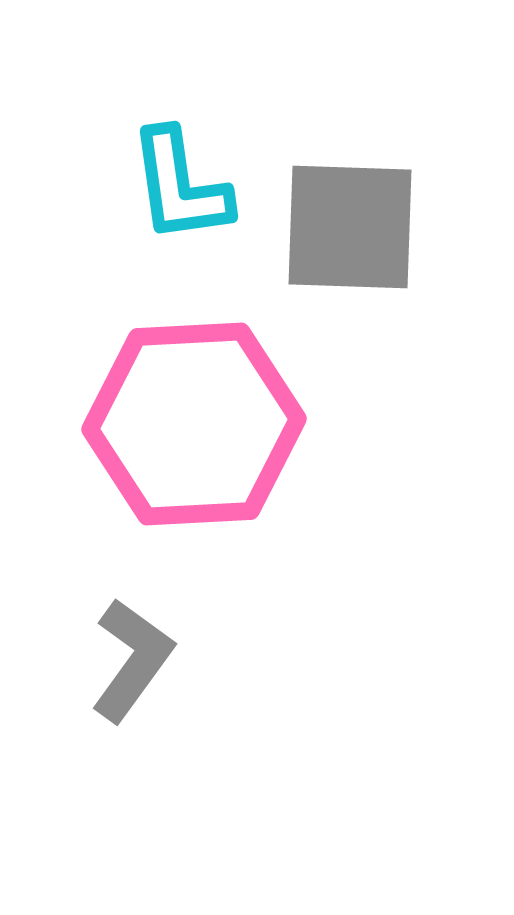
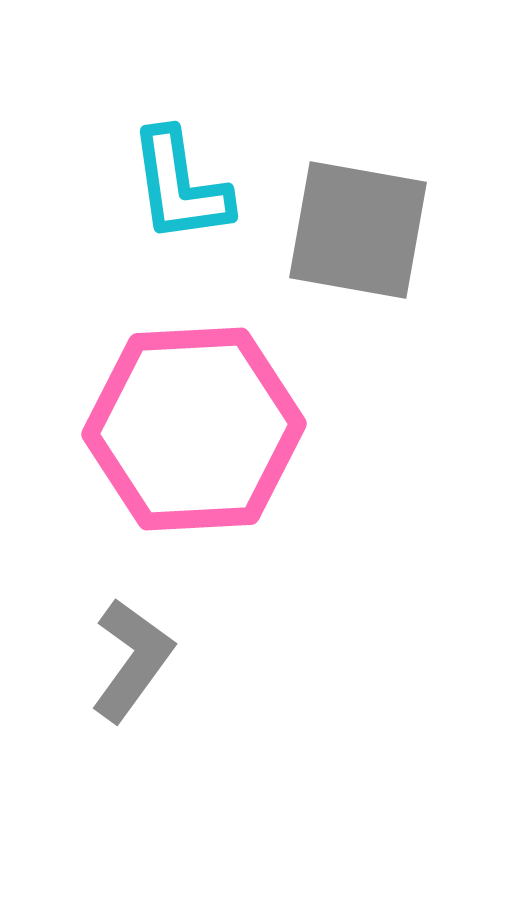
gray square: moved 8 px right, 3 px down; rotated 8 degrees clockwise
pink hexagon: moved 5 px down
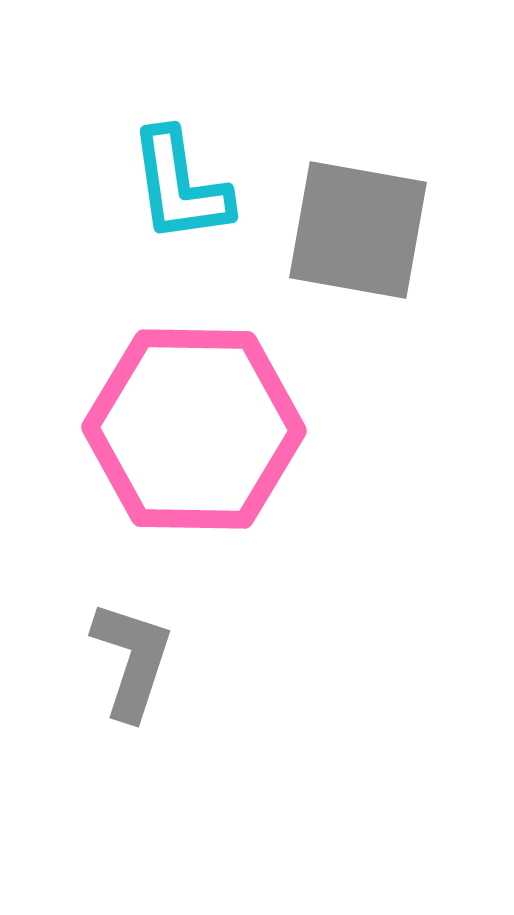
pink hexagon: rotated 4 degrees clockwise
gray L-shape: rotated 18 degrees counterclockwise
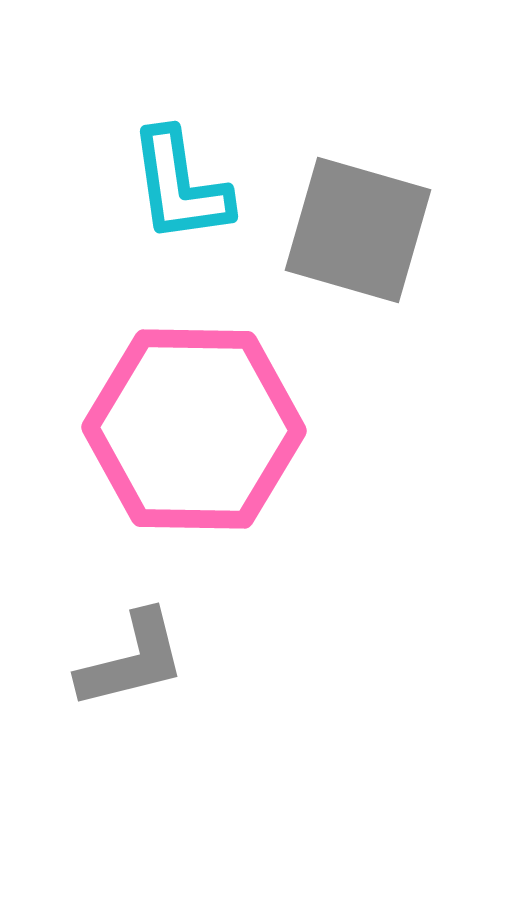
gray square: rotated 6 degrees clockwise
gray L-shape: rotated 58 degrees clockwise
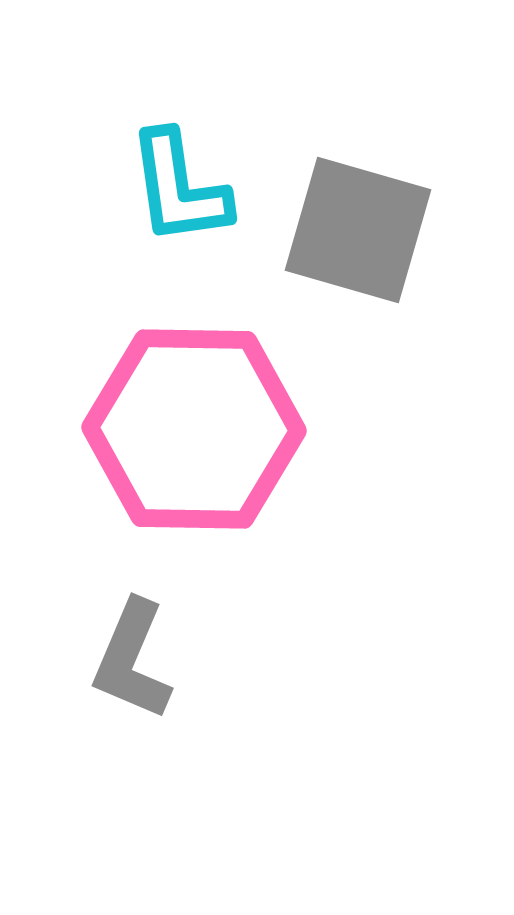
cyan L-shape: moved 1 px left, 2 px down
gray L-shape: rotated 127 degrees clockwise
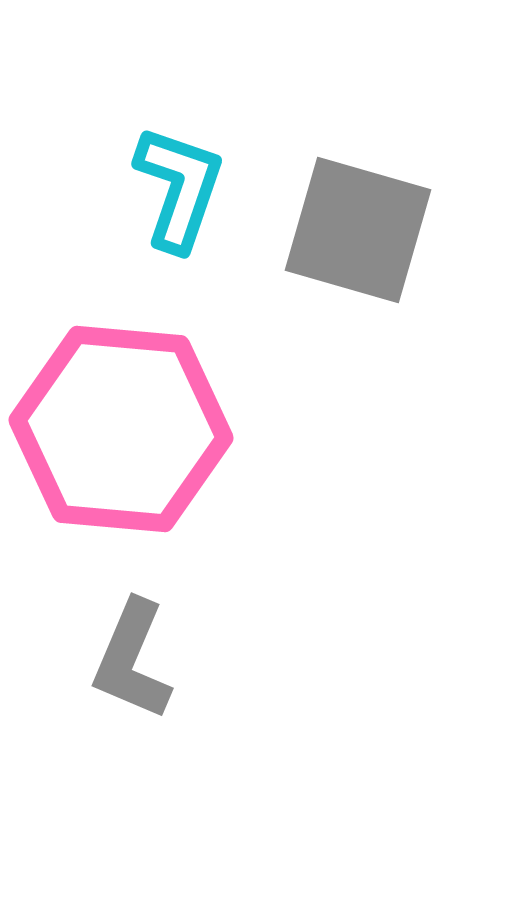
cyan L-shape: rotated 153 degrees counterclockwise
pink hexagon: moved 73 px left; rotated 4 degrees clockwise
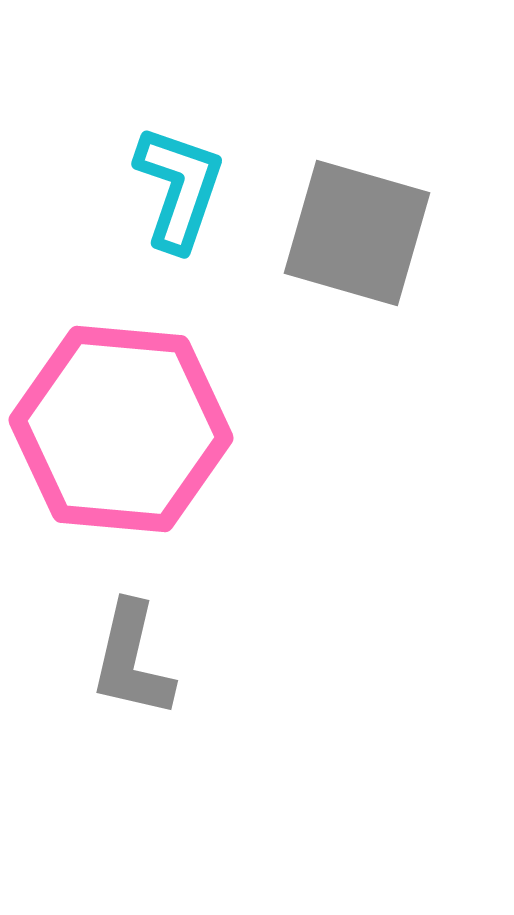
gray square: moved 1 px left, 3 px down
gray L-shape: rotated 10 degrees counterclockwise
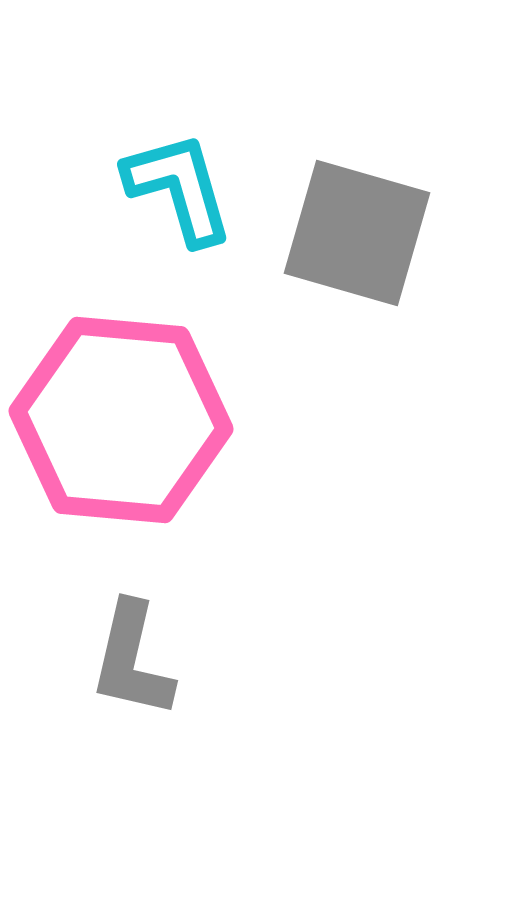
cyan L-shape: rotated 35 degrees counterclockwise
pink hexagon: moved 9 px up
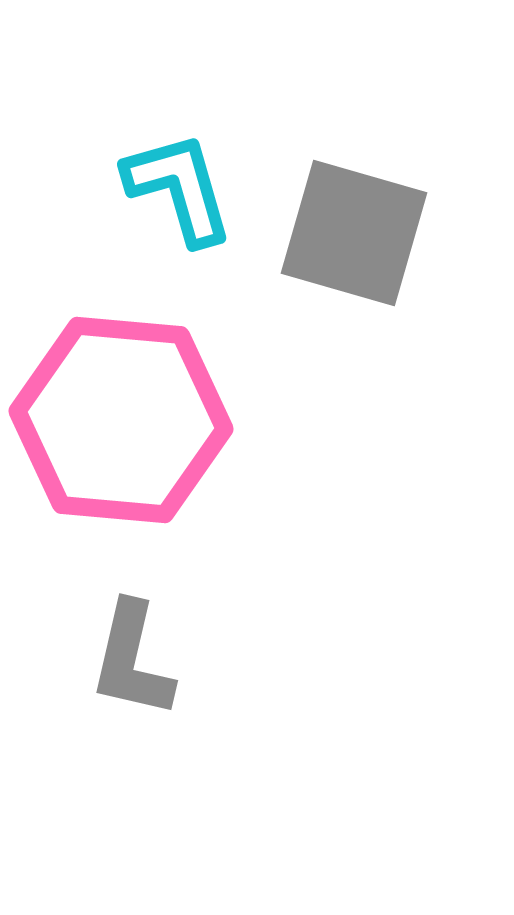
gray square: moved 3 px left
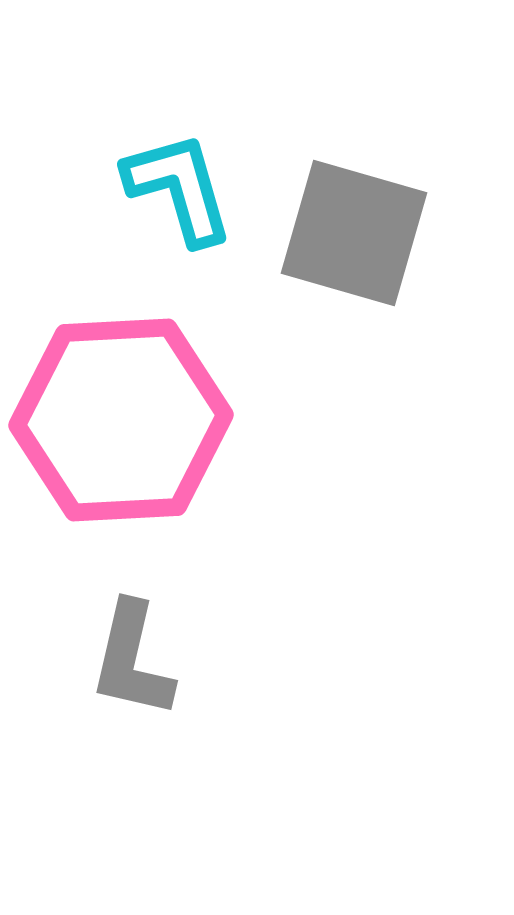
pink hexagon: rotated 8 degrees counterclockwise
